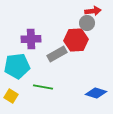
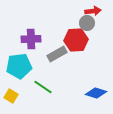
cyan pentagon: moved 2 px right
green line: rotated 24 degrees clockwise
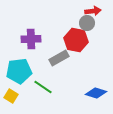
red hexagon: rotated 15 degrees clockwise
gray rectangle: moved 2 px right, 4 px down
cyan pentagon: moved 5 px down
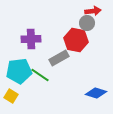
green line: moved 3 px left, 12 px up
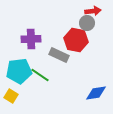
gray rectangle: moved 3 px up; rotated 54 degrees clockwise
blue diamond: rotated 25 degrees counterclockwise
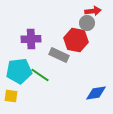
yellow square: rotated 24 degrees counterclockwise
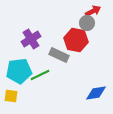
red arrow: rotated 21 degrees counterclockwise
purple cross: rotated 30 degrees counterclockwise
green line: rotated 60 degrees counterclockwise
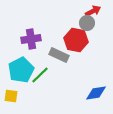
purple cross: rotated 24 degrees clockwise
cyan pentagon: moved 2 px right, 1 px up; rotated 20 degrees counterclockwise
green line: rotated 18 degrees counterclockwise
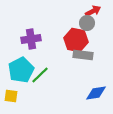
gray rectangle: moved 24 px right; rotated 18 degrees counterclockwise
